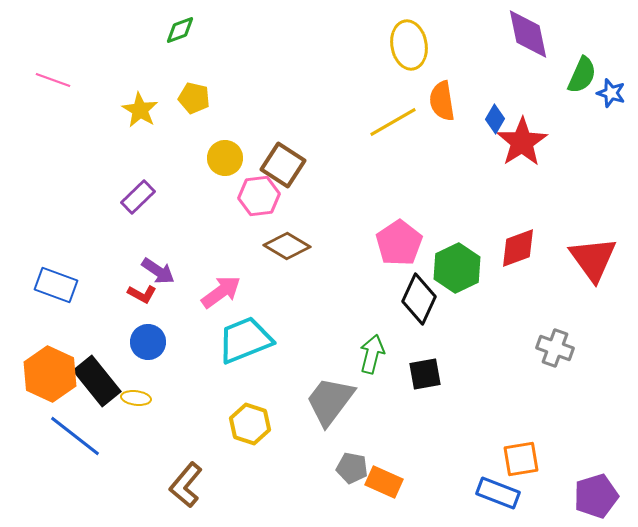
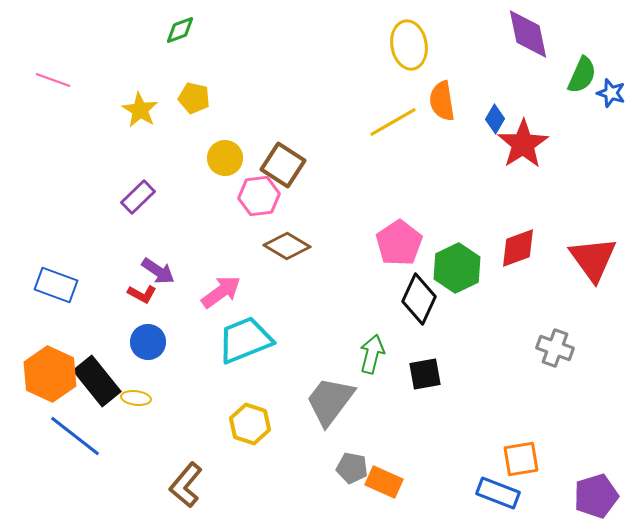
red star at (522, 142): moved 1 px right, 2 px down
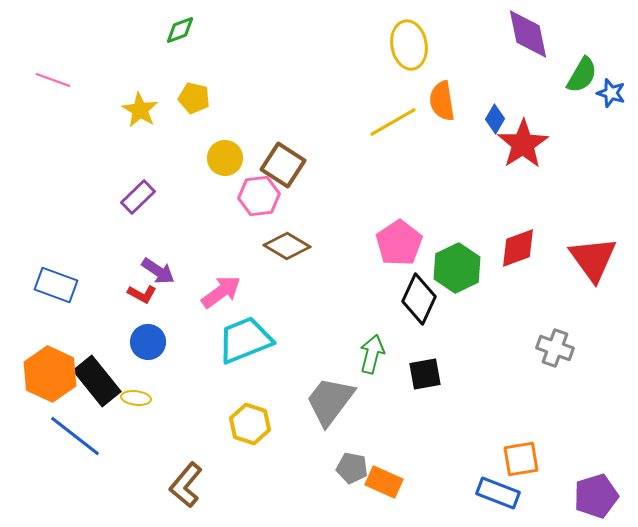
green semicircle at (582, 75): rotated 6 degrees clockwise
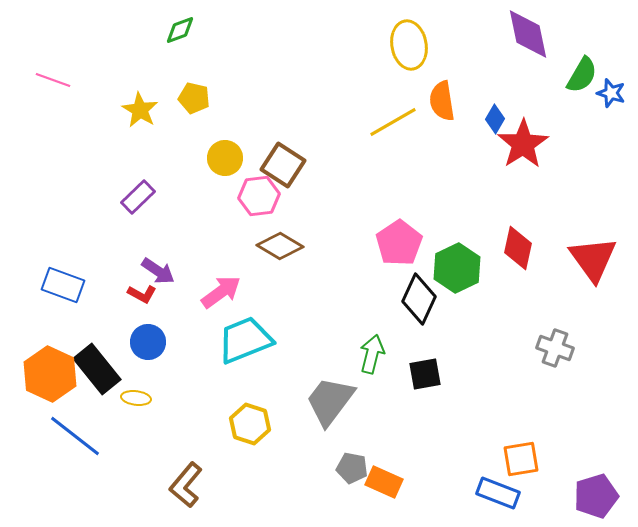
brown diamond at (287, 246): moved 7 px left
red diamond at (518, 248): rotated 57 degrees counterclockwise
blue rectangle at (56, 285): moved 7 px right
black rectangle at (97, 381): moved 12 px up
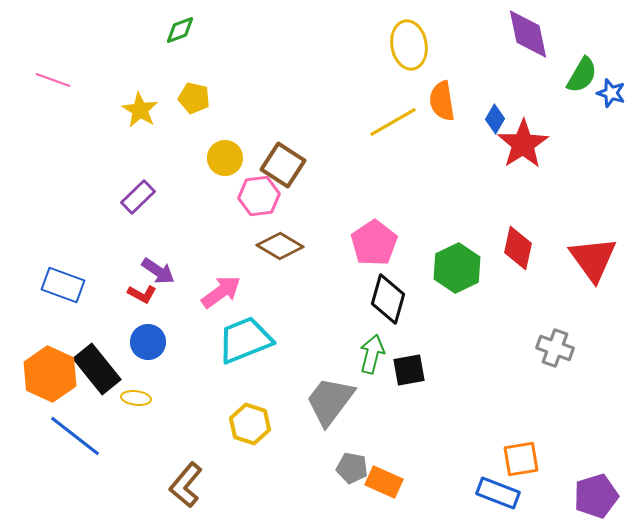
pink pentagon at (399, 243): moved 25 px left
black diamond at (419, 299): moved 31 px left; rotated 9 degrees counterclockwise
black square at (425, 374): moved 16 px left, 4 px up
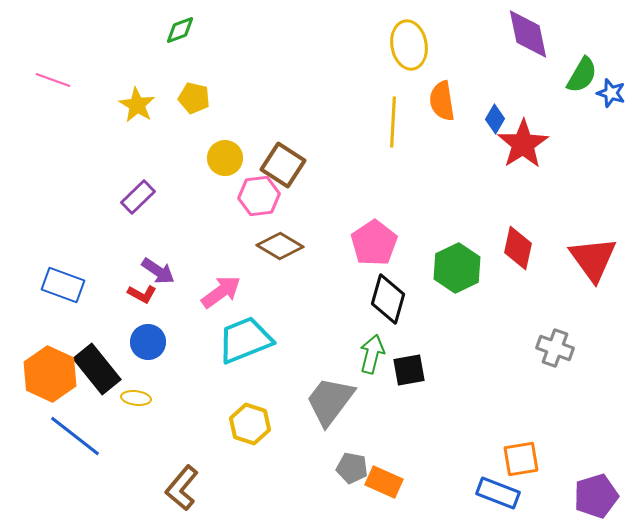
yellow star at (140, 110): moved 3 px left, 5 px up
yellow line at (393, 122): rotated 57 degrees counterclockwise
brown L-shape at (186, 485): moved 4 px left, 3 px down
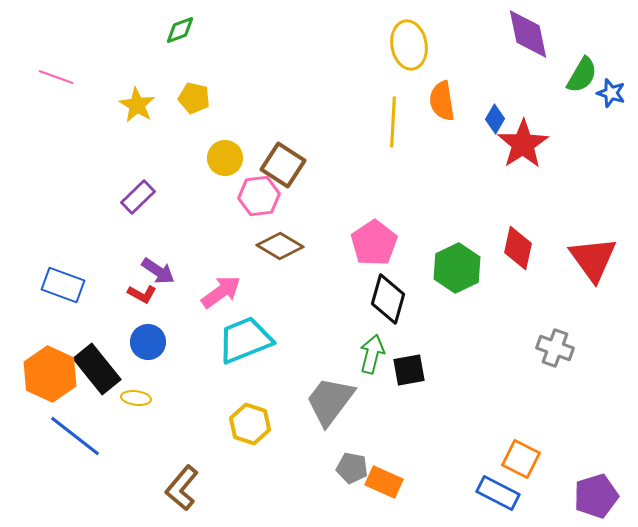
pink line at (53, 80): moved 3 px right, 3 px up
orange square at (521, 459): rotated 36 degrees clockwise
blue rectangle at (498, 493): rotated 6 degrees clockwise
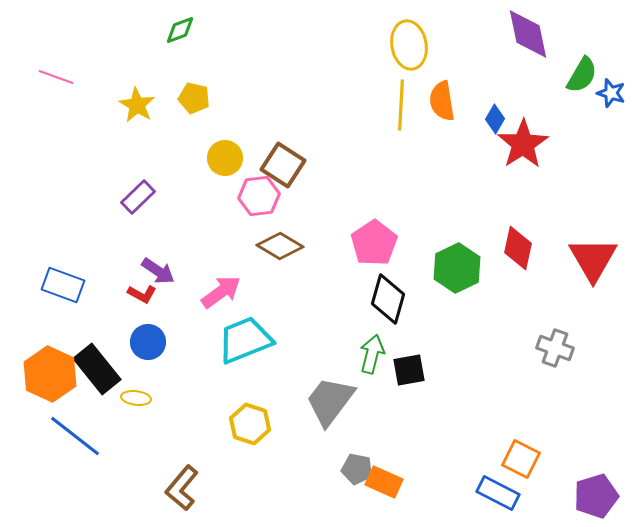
yellow line at (393, 122): moved 8 px right, 17 px up
red triangle at (593, 259): rotated 6 degrees clockwise
gray pentagon at (352, 468): moved 5 px right, 1 px down
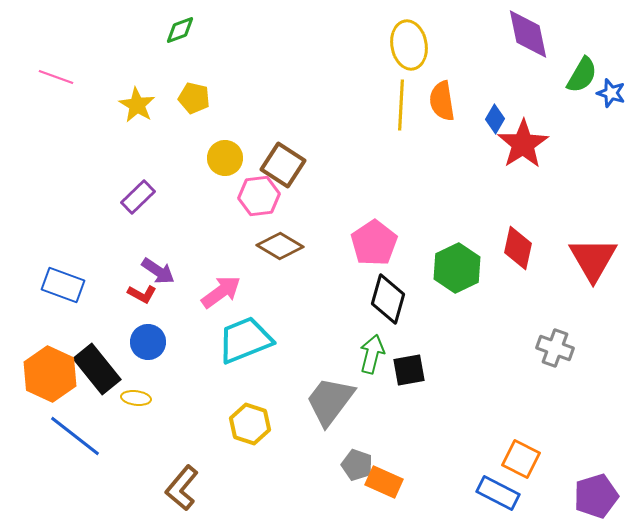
gray pentagon at (357, 469): moved 4 px up; rotated 8 degrees clockwise
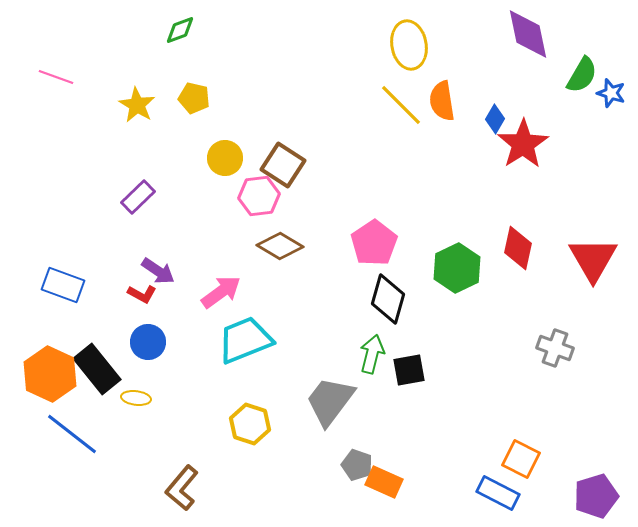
yellow line at (401, 105): rotated 48 degrees counterclockwise
blue line at (75, 436): moved 3 px left, 2 px up
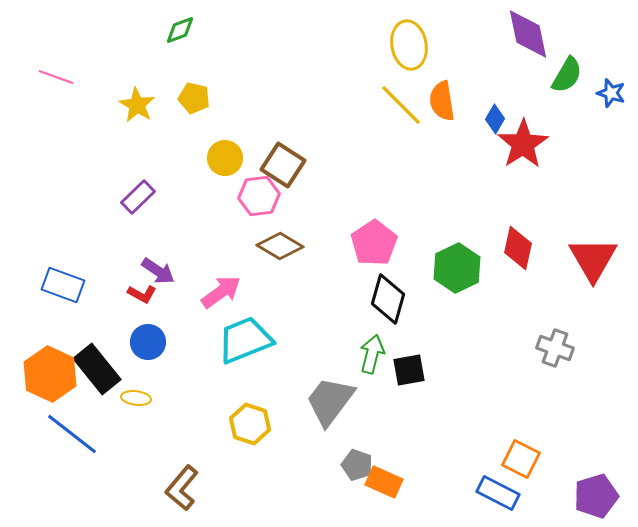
green semicircle at (582, 75): moved 15 px left
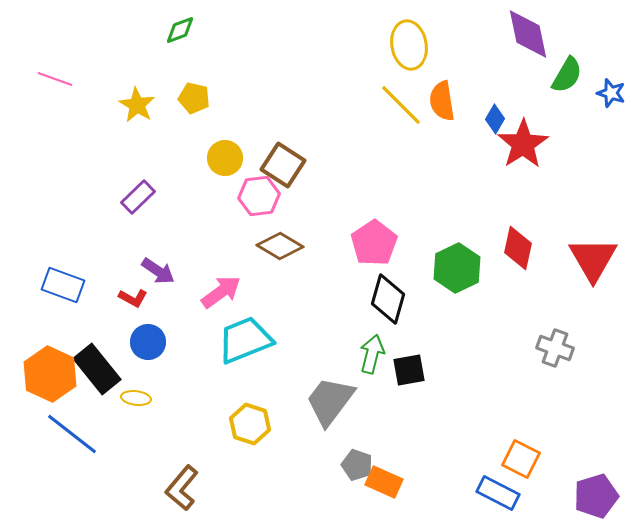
pink line at (56, 77): moved 1 px left, 2 px down
red L-shape at (142, 294): moved 9 px left, 4 px down
